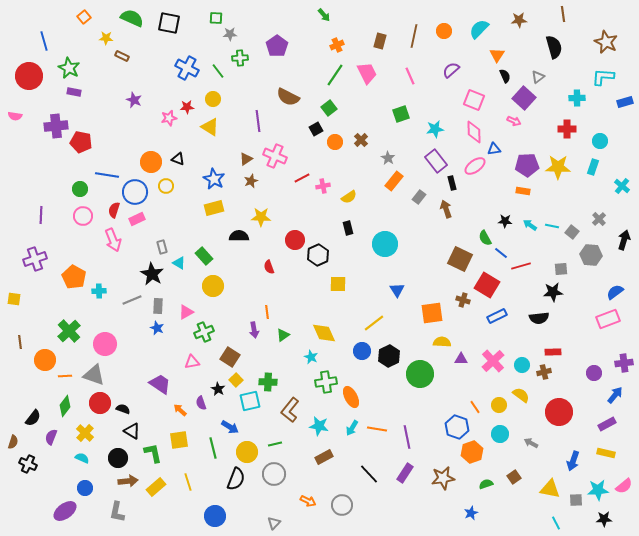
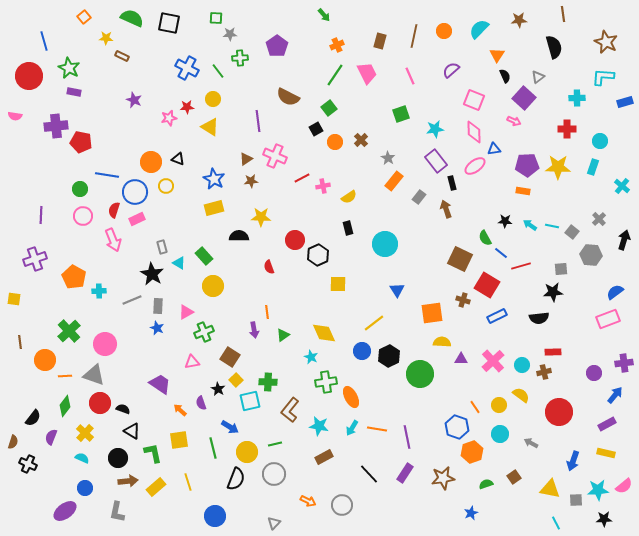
brown star at (251, 181): rotated 16 degrees clockwise
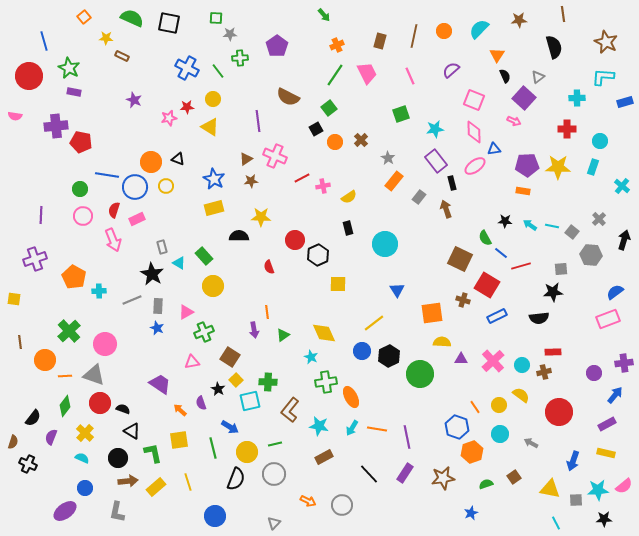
blue circle at (135, 192): moved 5 px up
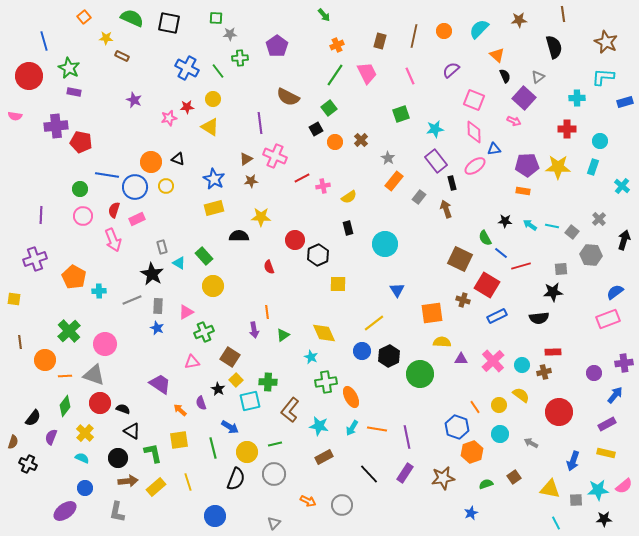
orange triangle at (497, 55): rotated 21 degrees counterclockwise
purple line at (258, 121): moved 2 px right, 2 px down
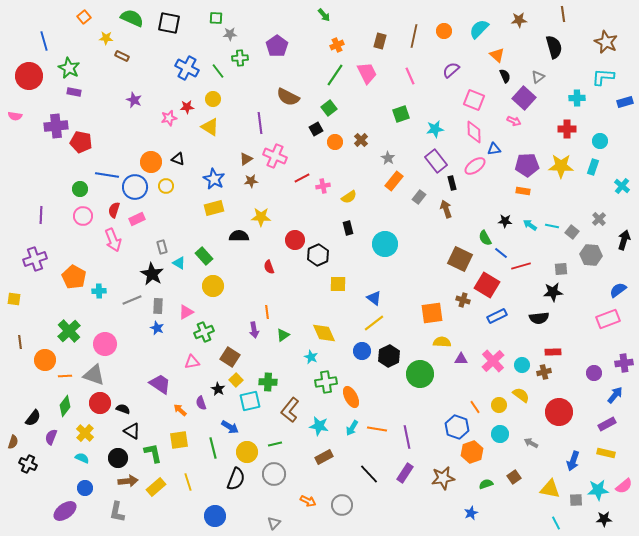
yellow star at (558, 167): moved 3 px right, 1 px up
blue triangle at (397, 290): moved 23 px left, 8 px down; rotated 21 degrees counterclockwise
blue semicircle at (615, 292): moved 3 px right, 2 px up
